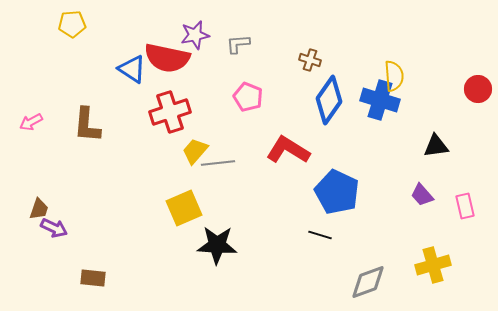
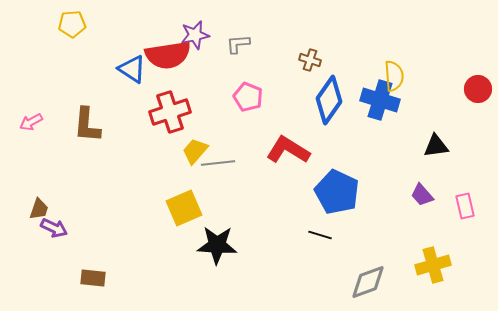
red semicircle: moved 1 px right, 3 px up; rotated 21 degrees counterclockwise
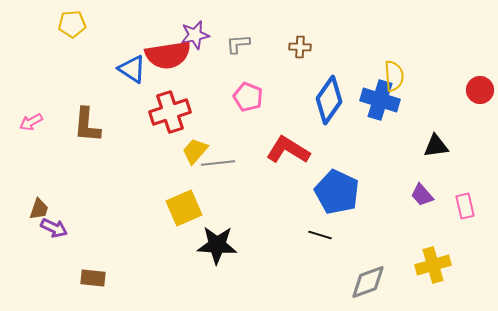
brown cross: moved 10 px left, 13 px up; rotated 15 degrees counterclockwise
red circle: moved 2 px right, 1 px down
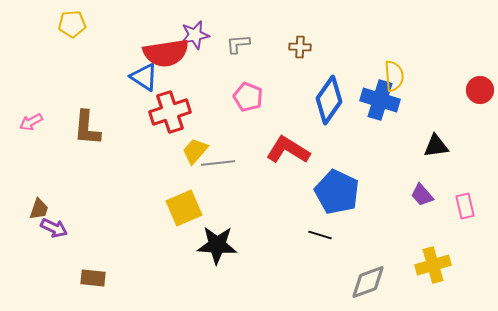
red semicircle: moved 2 px left, 2 px up
blue triangle: moved 12 px right, 8 px down
brown L-shape: moved 3 px down
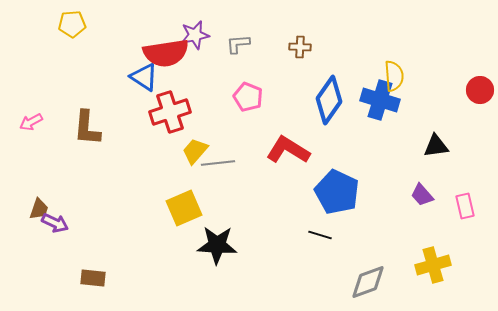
purple arrow: moved 1 px right, 5 px up
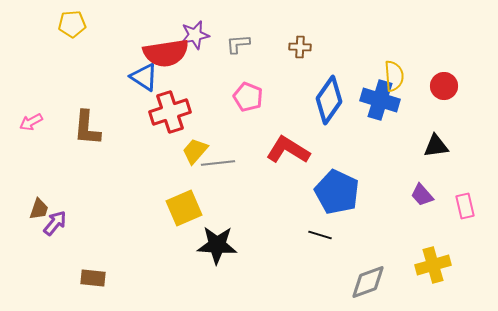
red circle: moved 36 px left, 4 px up
purple arrow: rotated 76 degrees counterclockwise
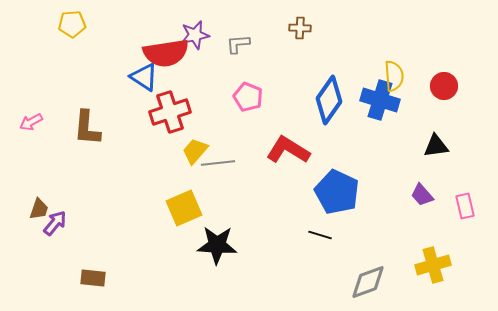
brown cross: moved 19 px up
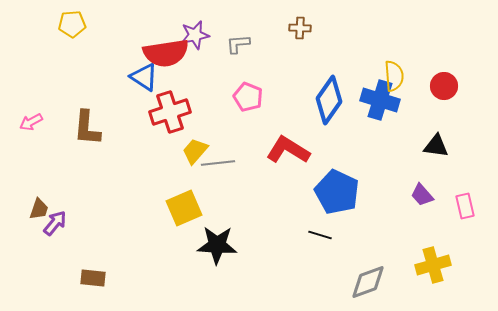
black triangle: rotated 16 degrees clockwise
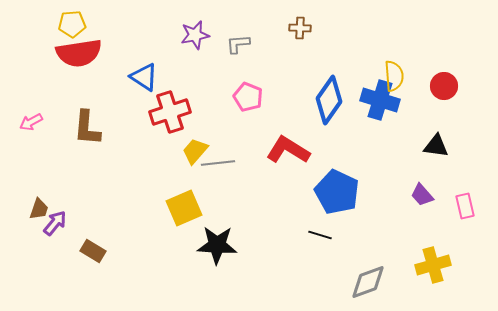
red semicircle: moved 87 px left
brown rectangle: moved 27 px up; rotated 25 degrees clockwise
